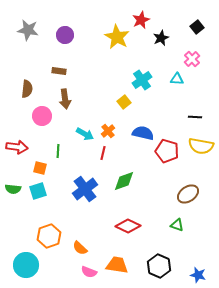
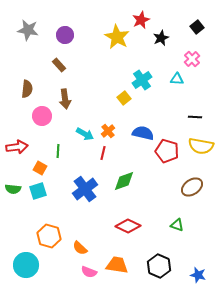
brown rectangle: moved 6 px up; rotated 40 degrees clockwise
yellow square: moved 4 px up
red arrow: rotated 15 degrees counterclockwise
orange square: rotated 16 degrees clockwise
brown ellipse: moved 4 px right, 7 px up
orange hexagon: rotated 25 degrees counterclockwise
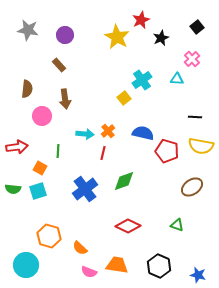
cyan arrow: rotated 24 degrees counterclockwise
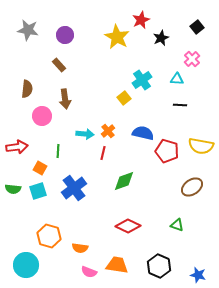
black line: moved 15 px left, 12 px up
blue cross: moved 11 px left, 1 px up
orange semicircle: rotated 35 degrees counterclockwise
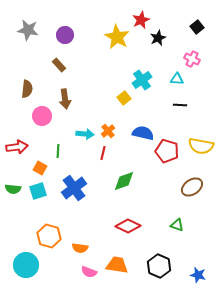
black star: moved 3 px left
pink cross: rotated 21 degrees counterclockwise
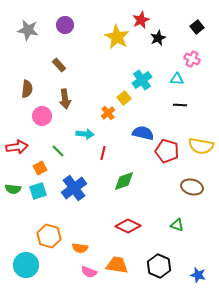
purple circle: moved 10 px up
orange cross: moved 18 px up
green line: rotated 48 degrees counterclockwise
orange square: rotated 32 degrees clockwise
brown ellipse: rotated 50 degrees clockwise
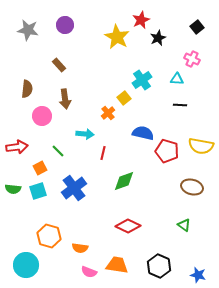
green triangle: moved 7 px right; rotated 16 degrees clockwise
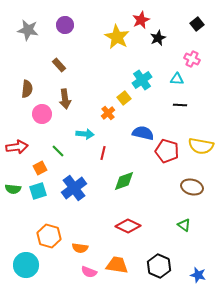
black square: moved 3 px up
pink circle: moved 2 px up
